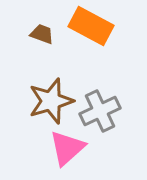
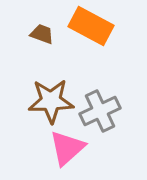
brown star: rotated 15 degrees clockwise
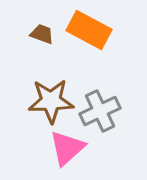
orange rectangle: moved 2 px left, 4 px down
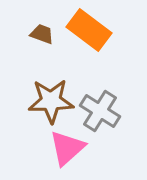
orange rectangle: rotated 9 degrees clockwise
gray cross: rotated 33 degrees counterclockwise
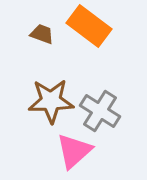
orange rectangle: moved 4 px up
pink triangle: moved 7 px right, 3 px down
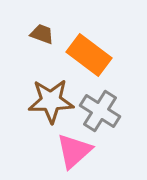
orange rectangle: moved 29 px down
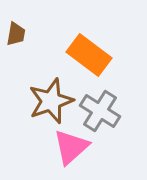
brown trapezoid: moved 26 px left; rotated 80 degrees clockwise
brown star: rotated 18 degrees counterclockwise
pink triangle: moved 3 px left, 4 px up
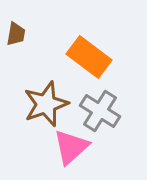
orange rectangle: moved 2 px down
brown star: moved 5 px left, 3 px down
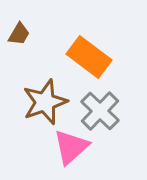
brown trapezoid: moved 3 px right; rotated 20 degrees clockwise
brown star: moved 1 px left, 2 px up
gray cross: rotated 12 degrees clockwise
